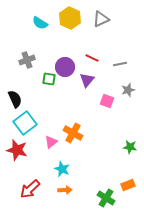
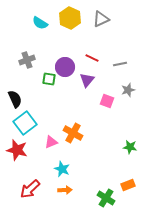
pink triangle: rotated 16 degrees clockwise
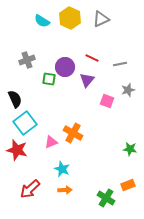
cyan semicircle: moved 2 px right, 2 px up
green star: moved 2 px down
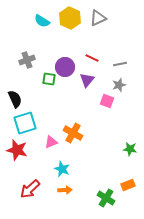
gray triangle: moved 3 px left, 1 px up
gray star: moved 9 px left, 5 px up
cyan square: rotated 20 degrees clockwise
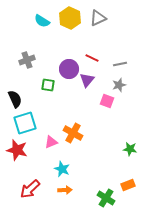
purple circle: moved 4 px right, 2 px down
green square: moved 1 px left, 6 px down
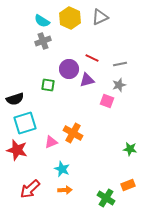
gray triangle: moved 2 px right, 1 px up
gray cross: moved 16 px right, 19 px up
purple triangle: rotated 35 degrees clockwise
black semicircle: rotated 96 degrees clockwise
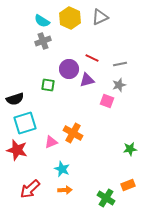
green star: rotated 16 degrees counterclockwise
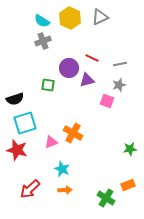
purple circle: moved 1 px up
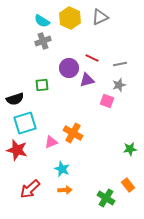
green square: moved 6 px left; rotated 16 degrees counterclockwise
orange rectangle: rotated 72 degrees clockwise
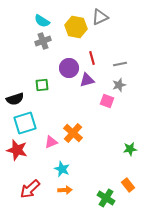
yellow hexagon: moved 6 px right, 9 px down; rotated 15 degrees counterclockwise
red line: rotated 48 degrees clockwise
orange cross: rotated 12 degrees clockwise
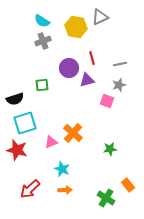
green star: moved 20 px left
